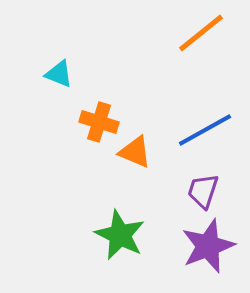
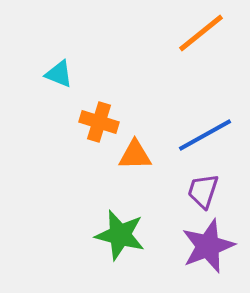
blue line: moved 5 px down
orange triangle: moved 3 px down; rotated 24 degrees counterclockwise
green star: rotated 12 degrees counterclockwise
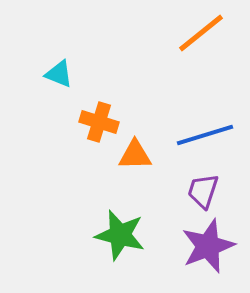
blue line: rotated 12 degrees clockwise
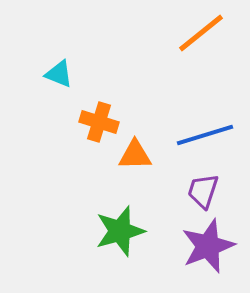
green star: moved 4 px up; rotated 30 degrees counterclockwise
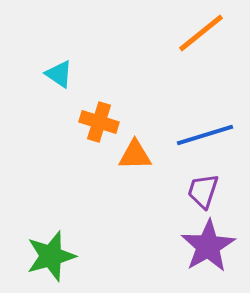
cyan triangle: rotated 12 degrees clockwise
green star: moved 69 px left, 25 px down
purple star: rotated 10 degrees counterclockwise
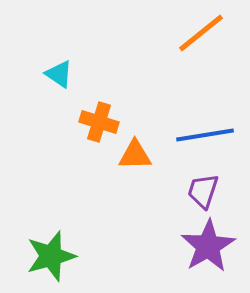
blue line: rotated 8 degrees clockwise
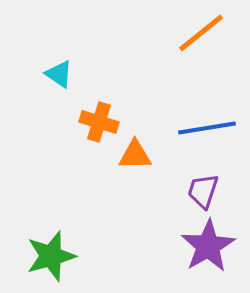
blue line: moved 2 px right, 7 px up
